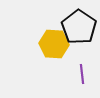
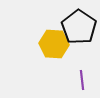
purple line: moved 6 px down
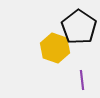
yellow hexagon: moved 1 px right, 4 px down; rotated 16 degrees clockwise
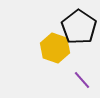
purple line: rotated 36 degrees counterclockwise
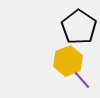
yellow hexagon: moved 13 px right, 13 px down; rotated 20 degrees clockwise
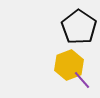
yellow hexagon: moved 1 px right, 4 px down
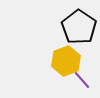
yellow hexagon: moved 3 px left, 4 px up
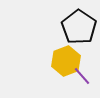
purple line: moved 4 px up
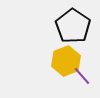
black pentagon: moved 6 px left, 1 px up
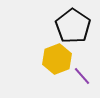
yellow hexagon: moved 9 px left, 2 px up
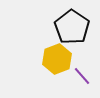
black pentagon: moved 1 px left, 1 px down
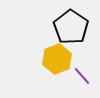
black pentagon: moved 1 px left
